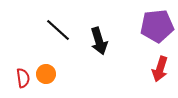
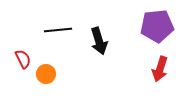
black line: rotated 48 degrees counterclockwise
red semicircle: moved 19 px up; rotated 18 degrees counterclockwise
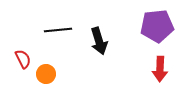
red arrow: rotated 15 degrees counterclockwise
